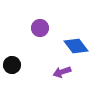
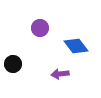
black circle: moved 1 px right, 1 px up
purple arrow: moved 2 px left, 2 px down; rotated 12 degrees clockwise
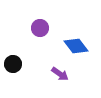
purple arrow: rotated 138 degrees counterclockwise
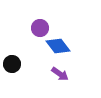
blue diamond: moved 18 px left
black circle: moved 1 px left
